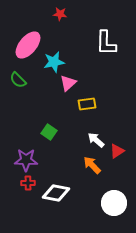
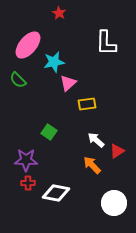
red star: moved 1 px left, 1 px up; rotated 24 degrees clockwise
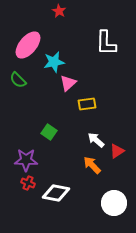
red star: moved 2 px up
red cross: rotated 24 degrees clockwise
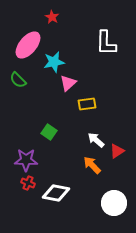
red star: moved 7 px left, 6 px down
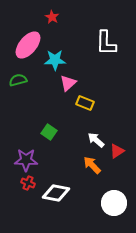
cyan star: moved 1 px right, 2 px up; rotated 10 degrees clockwise
green semicircle: rotated 120 degrees clockwise
yellow rectangle: moved 2 px left, 1 px up; rotated 30 degrees clockwise
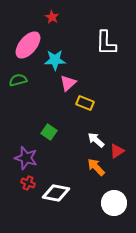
purple star: moved 2 px up; rotated 15 degrees clockwise
orange arrow: moved 4 px right, 2 px down
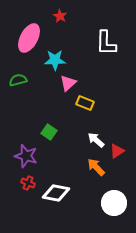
red star: moved 8 px right, 1 px up
pink ellipse: moved 1 px right, 7 px up; rotated 12 degrees counterclockwise
purple star: moved 2 px up
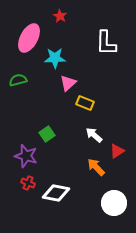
cyan star: moved 2 px up
green square: moved 2 px left, 2 px down; rotated 21 degrees clockwise
white arrow: moved 2 px left, 5 px up
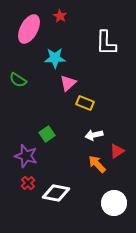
pink ellipse: moved 9 px up
green semicircle: rotated 132 degrees counterclockwise
white arrow: rotated 54 degrees counterclockwise
orange arrow: moved 1 px right, 3 px up
red cross: rotated 24 degrees clockwise
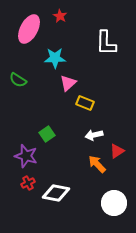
red cross: rotated 16 degrees clockwise
